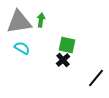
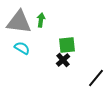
gray triangle: rotated 16 degrees clockwise
green square: rotated 18 degrees counterclockwise
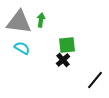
black line: moved 1 px left, 2 px down
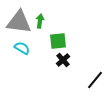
green arrow: moved 1 px left, 1 px down
green square: moved 9 px left, 4 px up
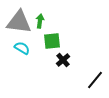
green square: moved 6 px left
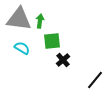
gray triangle: moved 3 px up
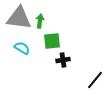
gray triangle: moved 1 px up
black cross: rotated 32 degrees clockwise
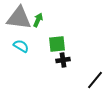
green arrow: moved 2 px left, 1 px up; rotated 16 degrees clockwise
green square: moved 5 px right, 3 px down
cyan semicircle: moved 1 px left, 2 px up
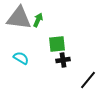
cyan semicircle: moved 12 px down
black line: moved 7 px left
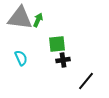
gray triangle: moved 1 px right
cyan semicircle: rotated 35 degrees clockwise
black line: moved 2 px left, 1 px down
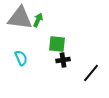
green square: rotated 12 degrees clockwise
black line: moved 5 px right, 8 px up
